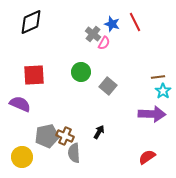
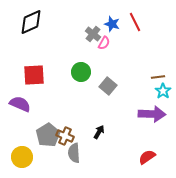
gray pentagon: moved 1 px right, 1 px up; rotated 20 degrees counterclockwise
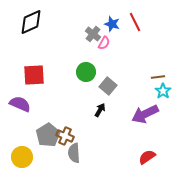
green circle: moved 5 px right
purple arrow: moved 7 px left; rotated 152 degrees clockwise
black arrow: moved 1 px right, 22 px up
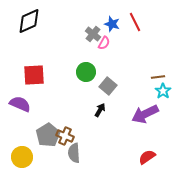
black diamond: moved 2 px left, 1 px up
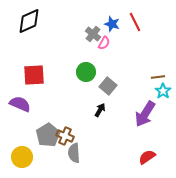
purple arrow: rotated 32 degrees counterclockwise
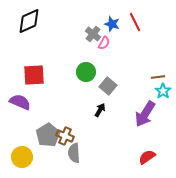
purple semicircle: moved 2 px up
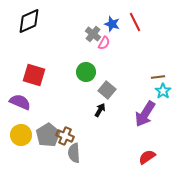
red square: rotated 20 degrees clockwise
gray square: moved 1 px left, 4 px down
yellow circle: moved 1 px left, 22 px up
